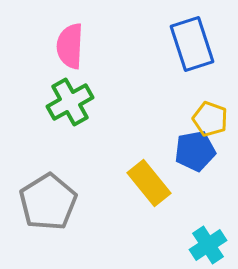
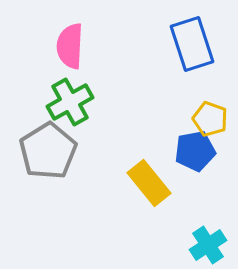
gray pentagon: moved 51 px up
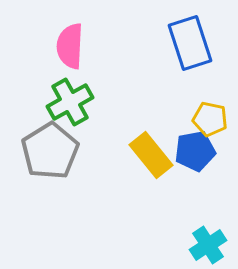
blue rectangle: moved 2 px left, 1 px up
yellow pentagon: rotated 8 degrees counterclockwise
gray pentagon: moved 2 px right
yellow rectangle: moved 2 px right, 28 px up
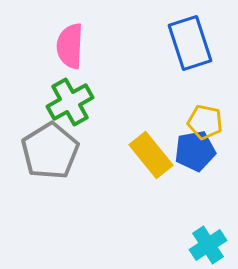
yellow pentagon: moved 5 px left, 3 px down
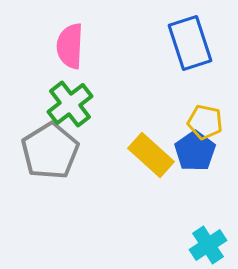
green cross: moved 2 px down; rotated 9 degrees counterclockwise
blue pentagon: rotated 24 degrees counterclockwise
yellow rectangle: rotated 9 degrees counterclockwise
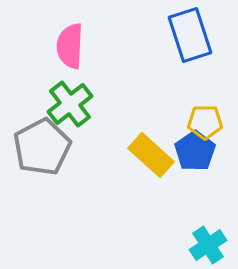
blue rectangle: moved 8 px up
yellow pentagon: rotated 12 degrees counterclockwise
gray pentagon: moved 8 px left, 4 px up; rotated 4 degrees clockwise
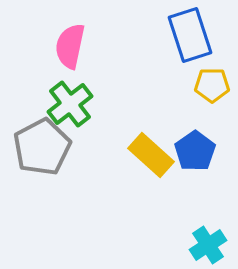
pink semicircle: rotated 9 degrees clockwise
yellow pentagon: moved 7 px right, 37 px up
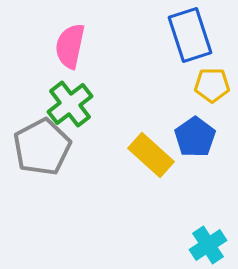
blue pentagon: moved 14 px up
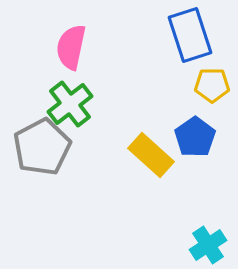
pink semicircle: moved 1 px right, 1 px down
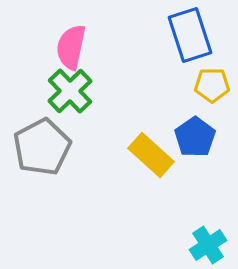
green cross: moved 13 px up; rotated 6 degrees counterclockwise
